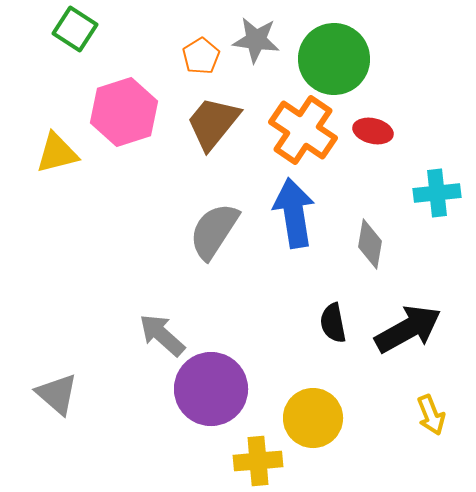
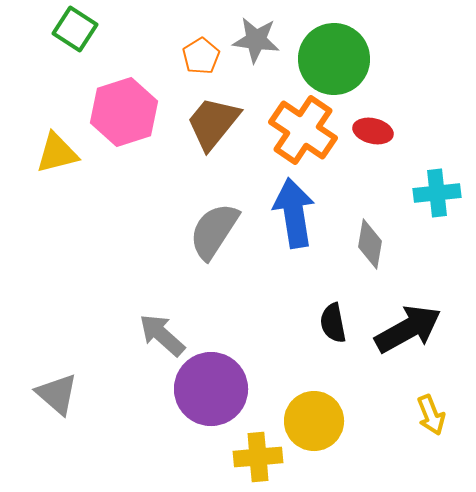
yellow circle: moved 1 px right, 3 px down
yellow cross: moved 4 px up
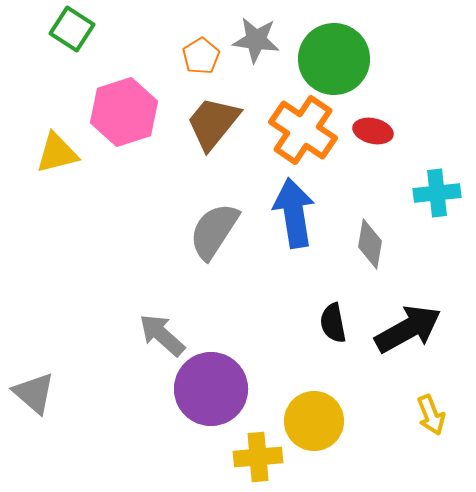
green square: moved 3 px left
gray triangle: moved 23 px left, 1 px up
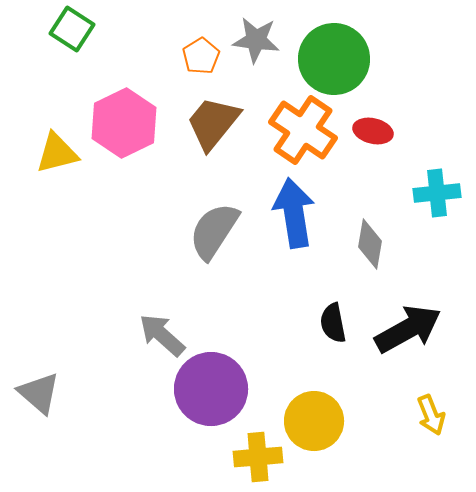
pink hexagon: moved 11 px down; rotated 8 degrees counterclockwise
gray triangle: moved 5 px right
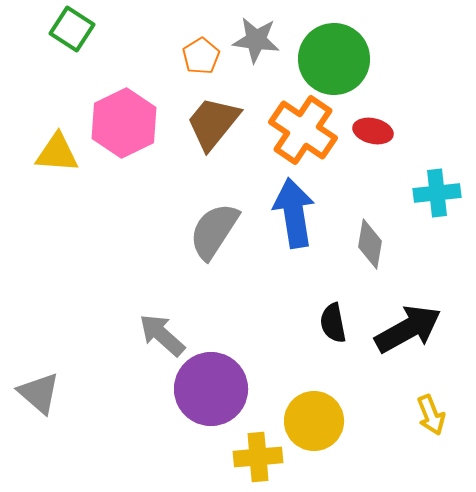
yellow triangle: rotated 18 degrees clockwise
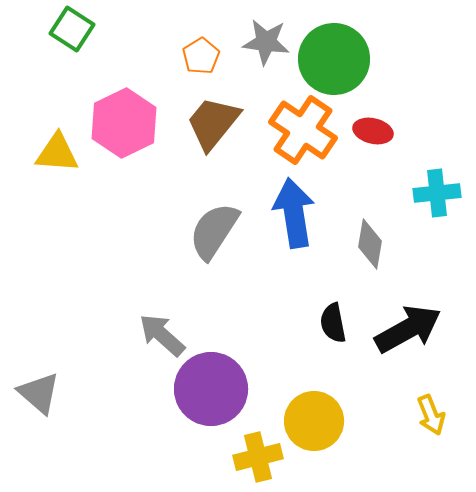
gray star: moved 10 px right, 2 px down
yellow cross: rotated 9 degrees counterclockwise
